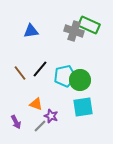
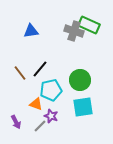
cyan pentagon: moved 14 px left, 14 px down
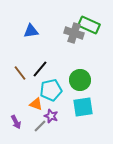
gray cross: moved 2 px down
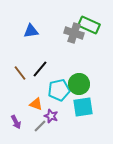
green circle: moved 1 px left, 4 px down
cyan pentagon: moved 8 px right
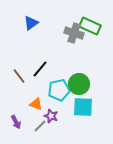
green rectangle: moved 1 px right, 1 px down
blue triangle: moved 8 px up; rotated 28 degrees counterclockwise
brown line: moved 1 px left, 3 px down
cyan square: rotated 10 degrees clockwise
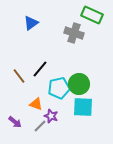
green rectangle: moved 2 px right, 11 px up
cyan pentagon: moved 2 px up
purple arrow: moved 1 px left; rotated 24 degrees counterclockwise
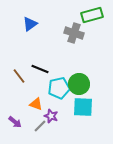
green rectangle: rotated 40 degrees counterclockwise
blue triangle: moved 1 px left, 1 px down
black line: rotated 72 degrees clockwise
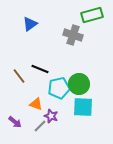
gray cross: moved 1 px left, 2 px down
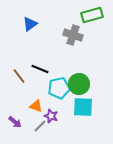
orange triangle: moved 2 px down
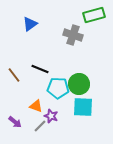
green rectangle: moved 2 px right
brown line: moved 5 px left, 1 px up
cyan pentagon: moved 1 px left; rotated 15 degrees clockwise
